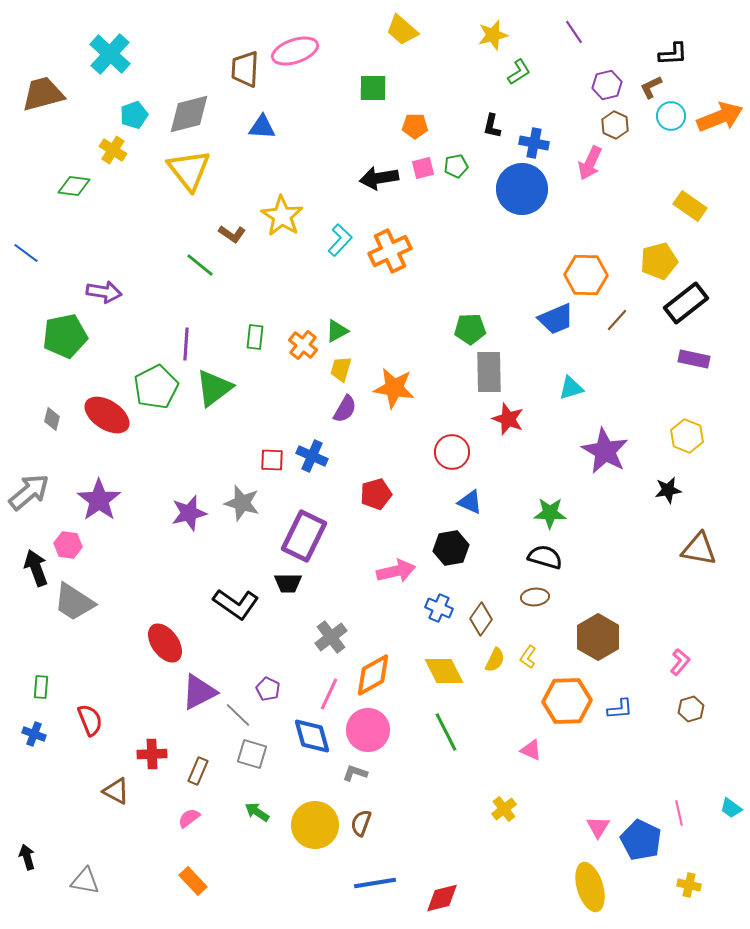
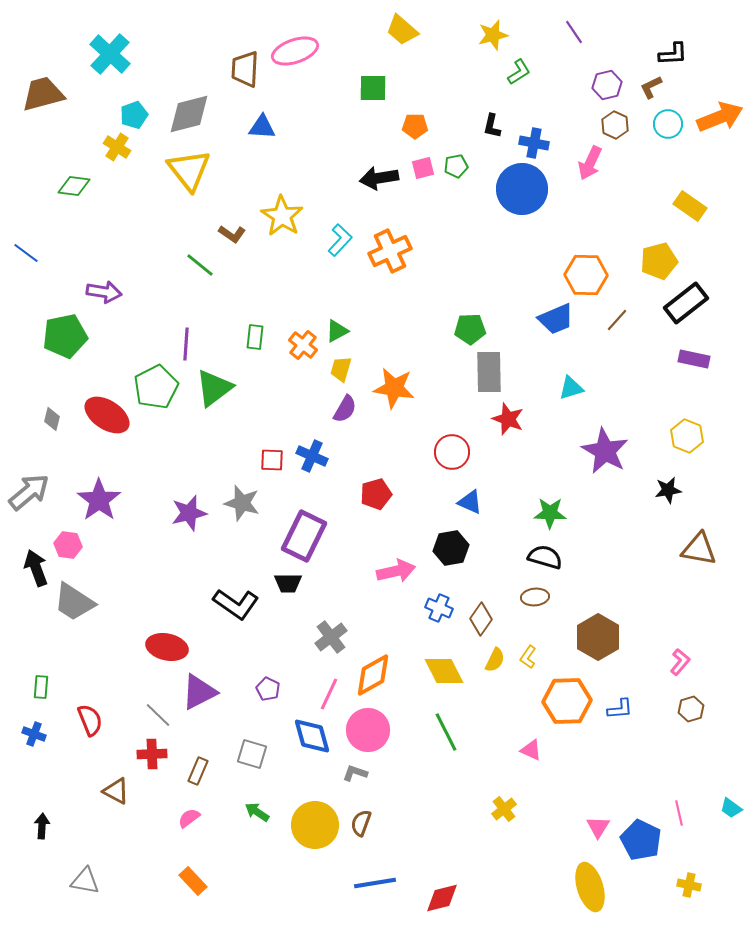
cyan circle at (671, 116): moved 3 px left, 8 px down
yellow cross at (113, 150): moved 4 px right, 3 px up
red ellipse at (165, 643): moved 2 px right, 4 px down; rotated 42 degrees counterclockwise
gray line at (238, 715): moved 80 px left
black arrow at (27, 857): moved 15 px right, 31 px up; rotated 20 degrees clockwise
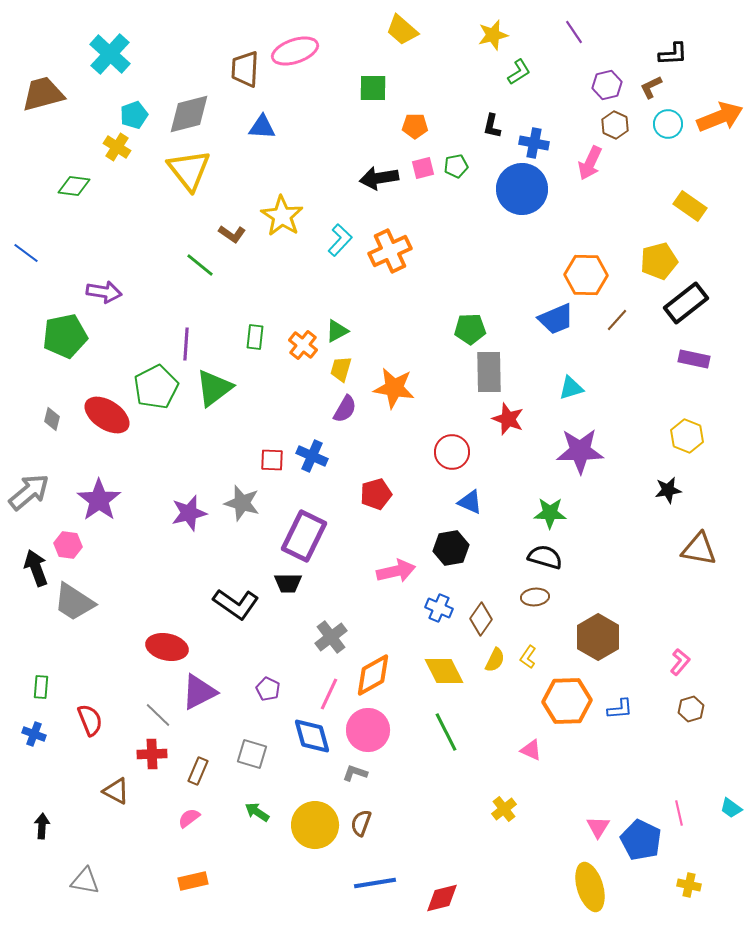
purple star at (605, 451): moved 25 px left; rotated 30 degrees counterclockwise
orange rectangle at (193, 881): rotated 60 degrees counterclockwise
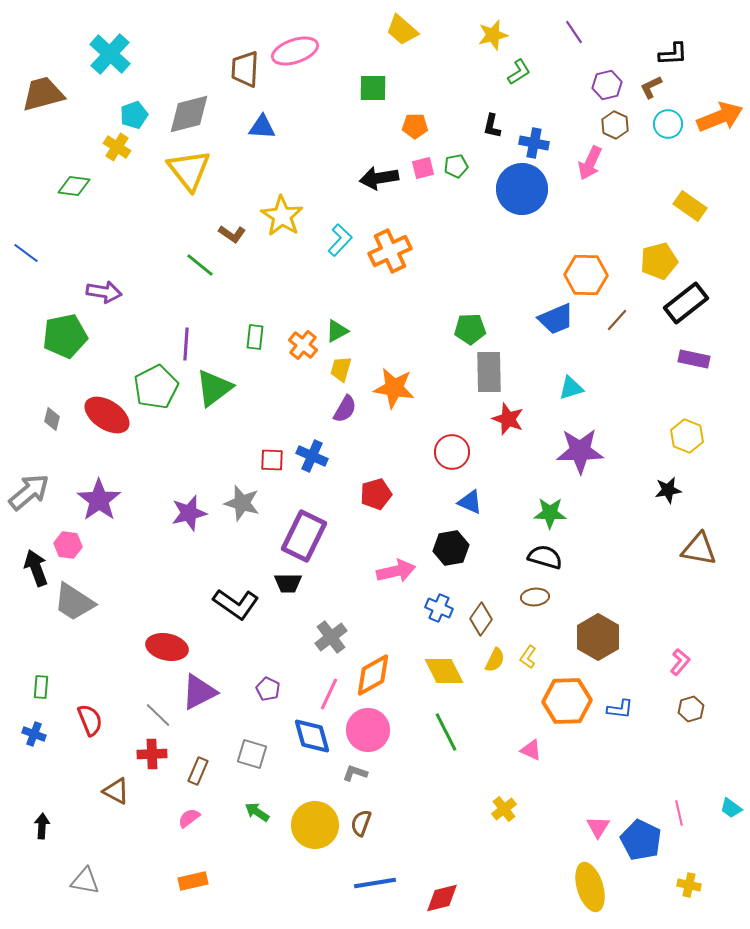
blue L-shape at (620, 709): rotated 12 degrees clockwise
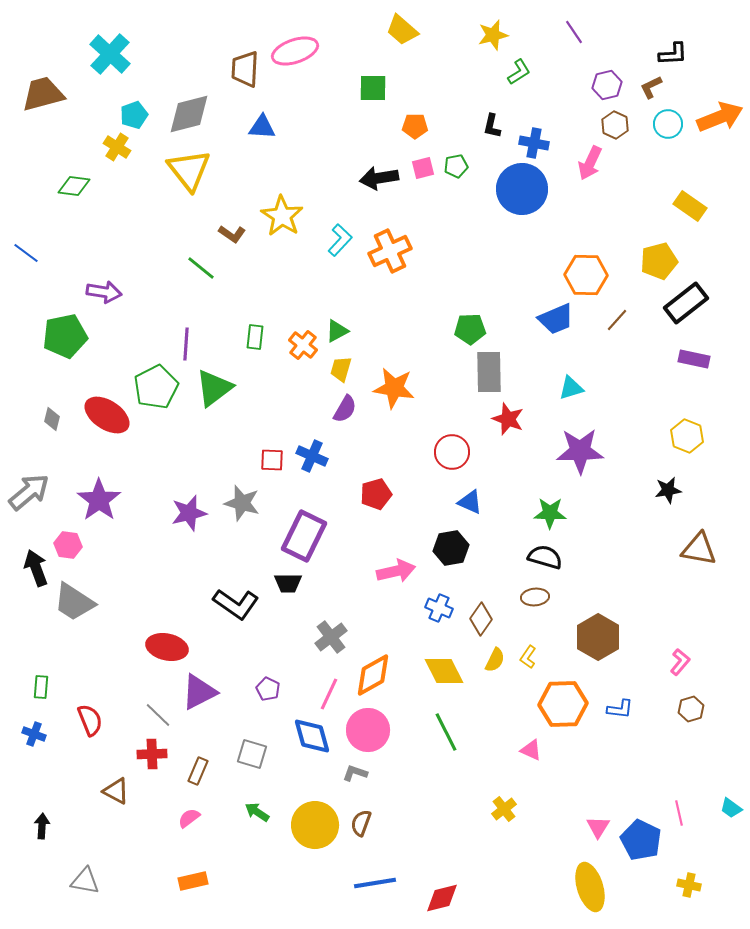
green line at (200, 265): moved 1 px right, 3 px down
orange hexagon at (567, 701): moved 4 px left, 3 px down
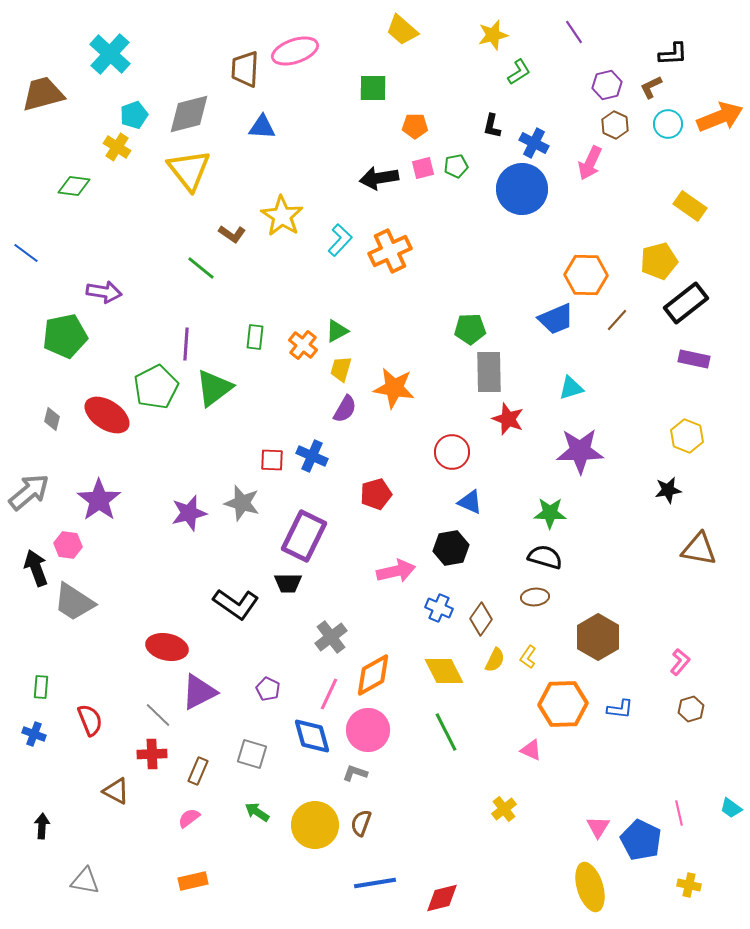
blue cross at (534, 143): rotated 16 degrees clockwise
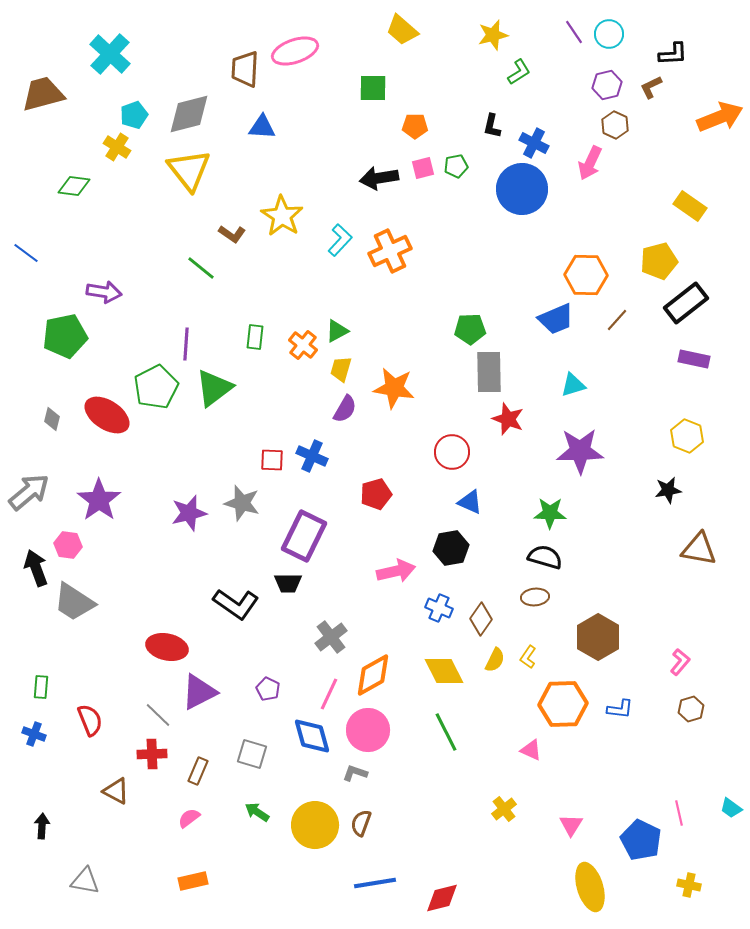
cyan circle at (668, 124): moved 59 px left, 90 px up
cyan triangle at (571, 388): moved 2 px right, 3 px up
pink triangle at (598, 827): moved 27 px left, 2 px up
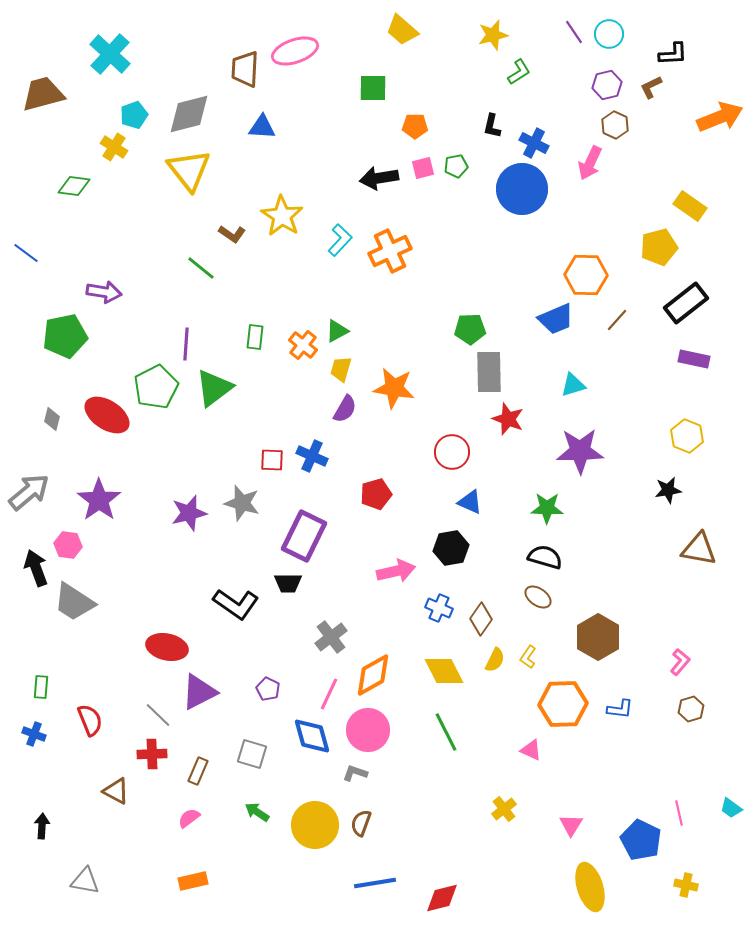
yellow cross at (117, 147): moved 3 px left
yellow pentagon at (659, 261): moved 14 px up
green star at (550, 513): moved 3 px left, 5 px up
brown ellipse at (535, 597): moved 3 px right; rotated 40 degrees clockwise
yellow cross at (689, 885): moved 3 px left
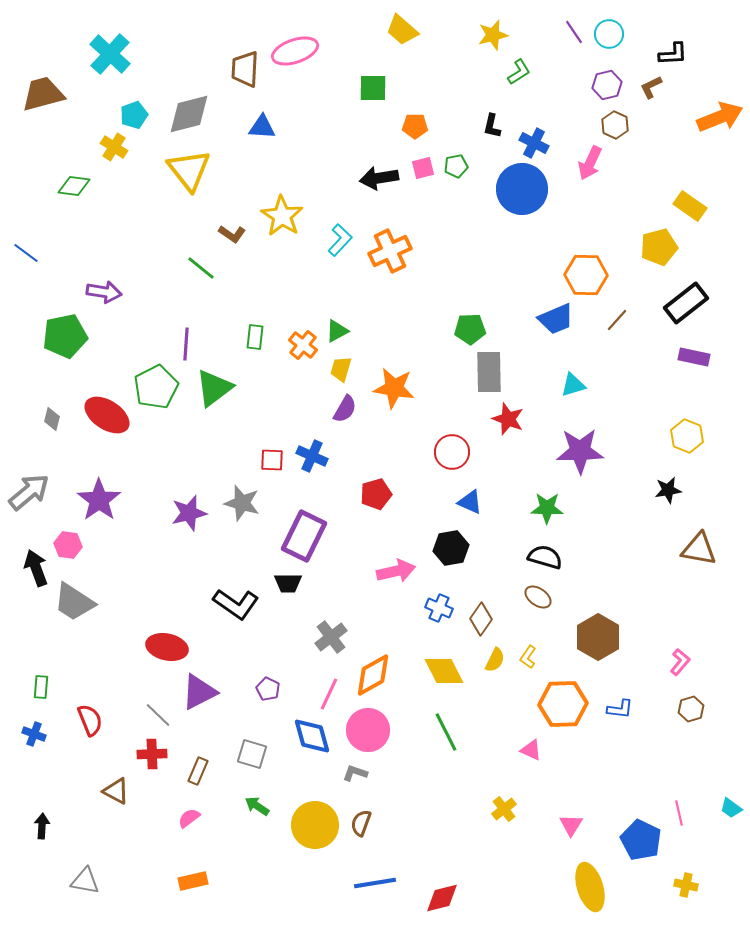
purple rectangle at (694, 359): moved 2 px up
green arrow at (257, 812): moved 6 px up
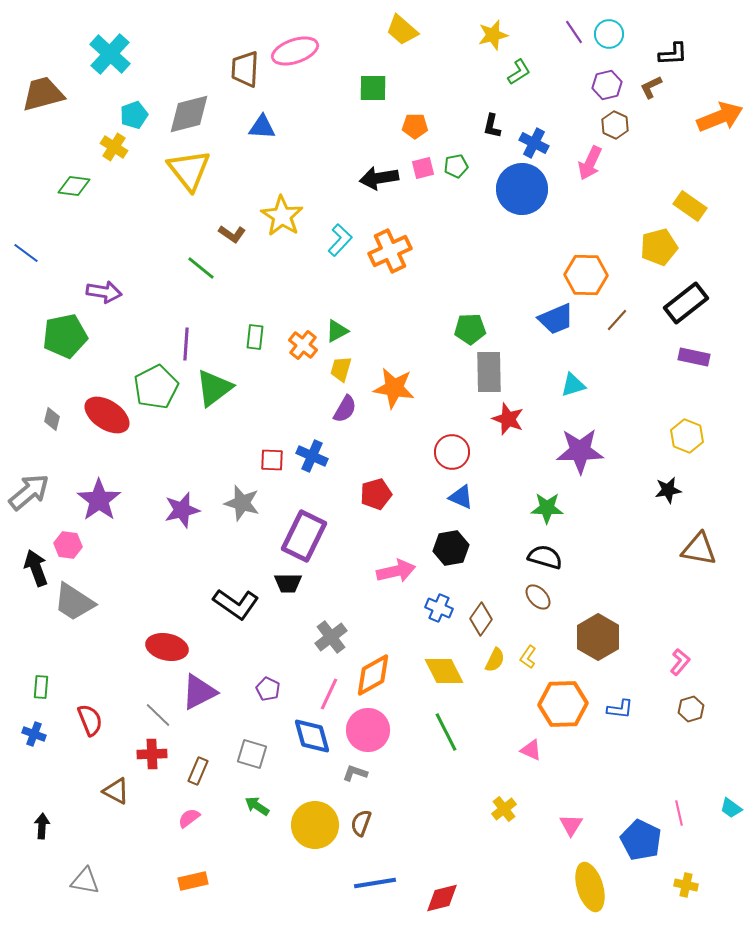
blue triangle at (470, 502): moved 9 px left, 5 px up
purple star at (189, 513): moved 7 px left, 3 px up
brown ellipse at (538, 597): rotated 12 degrees clockwise
